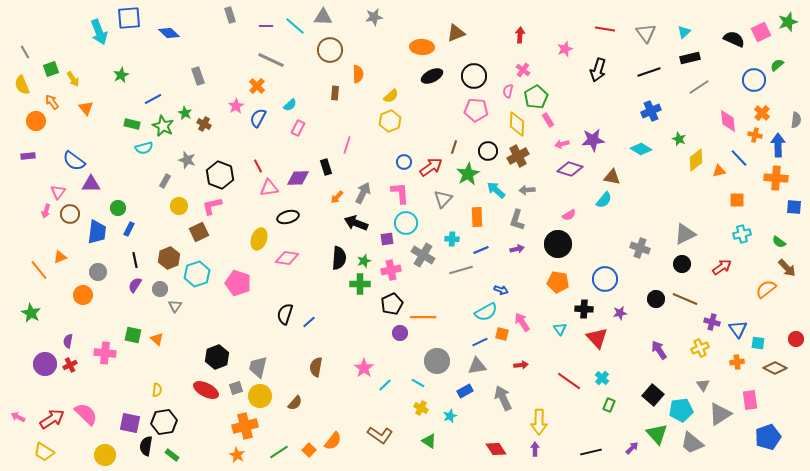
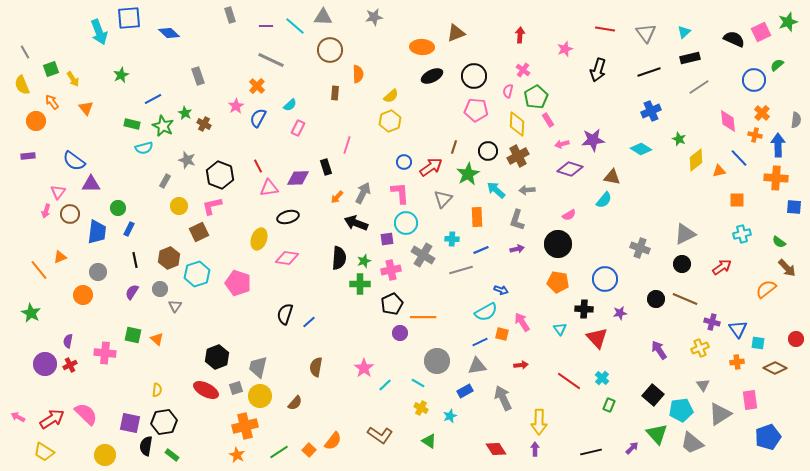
purple semicircle at (135, 285): moved 3 px left, 7 px down
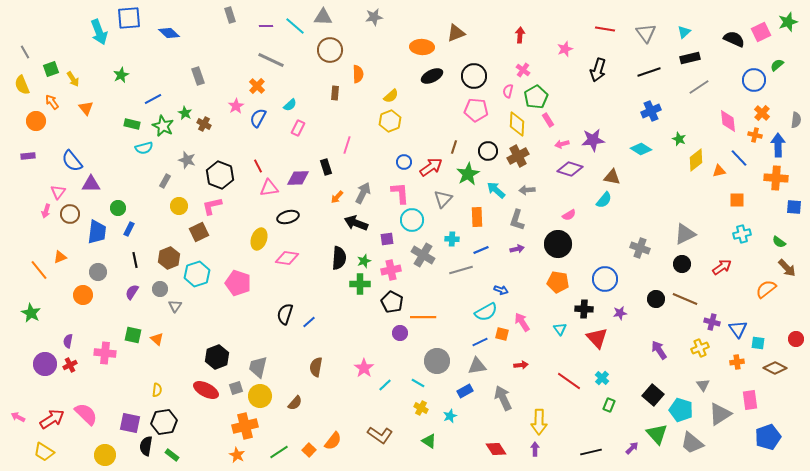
blue semicircle at (74, 161): moved 2 px left; rotated 15 degrees clockwise
cyan circle at (406, 223): moved 6 px right, 3 px up
black pentagon at (392, 304): moved 2 px up; rotated 20 degrees counterclockwise
cyan pentagon at (681, 410): rotated 25 degrees clockwise
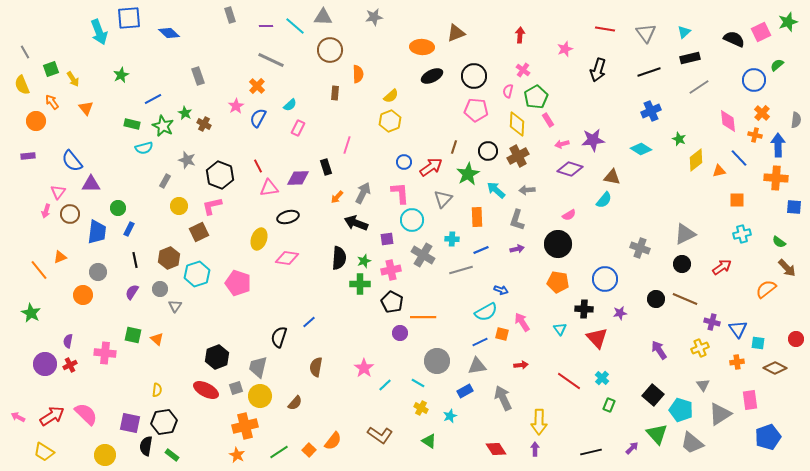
black semicircle at (285, 314): moved 6 px left, 23 px down
red arrow at (52, 419): moved 3 px up
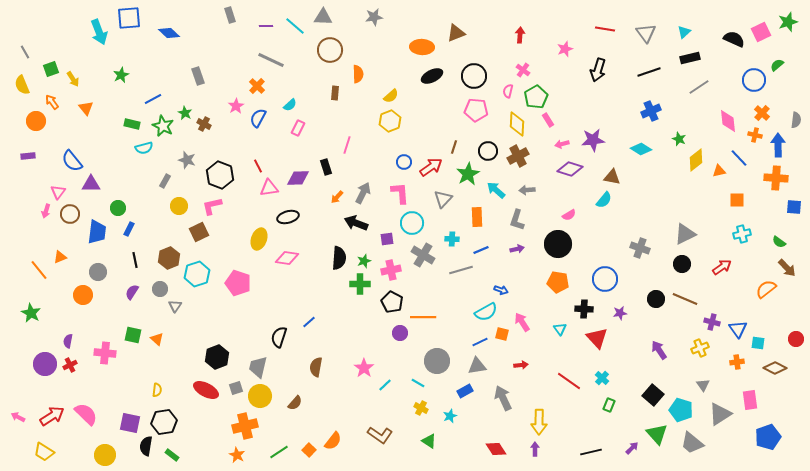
cyan circle at (412, 220): moved 3 px down
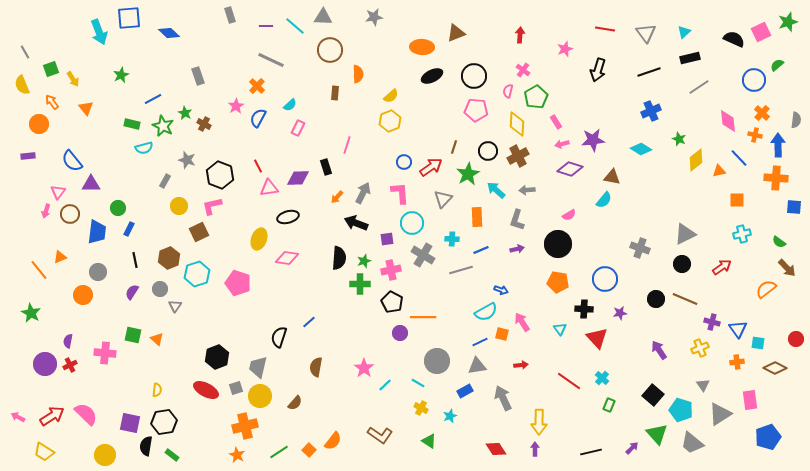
pink rectangle at (548, 120): moved 8 px right, 2 px down
orange circle at (36, 121): moved 3 px right, 3 px down
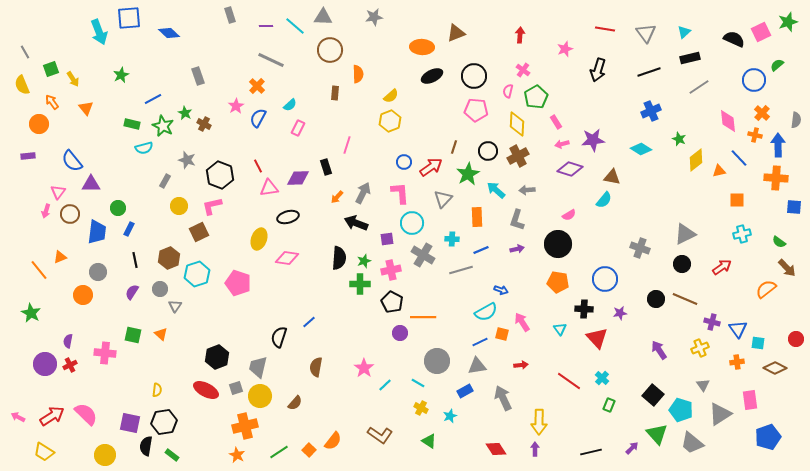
orange triangle at (157, 339): moved 4 px right, 5 px up
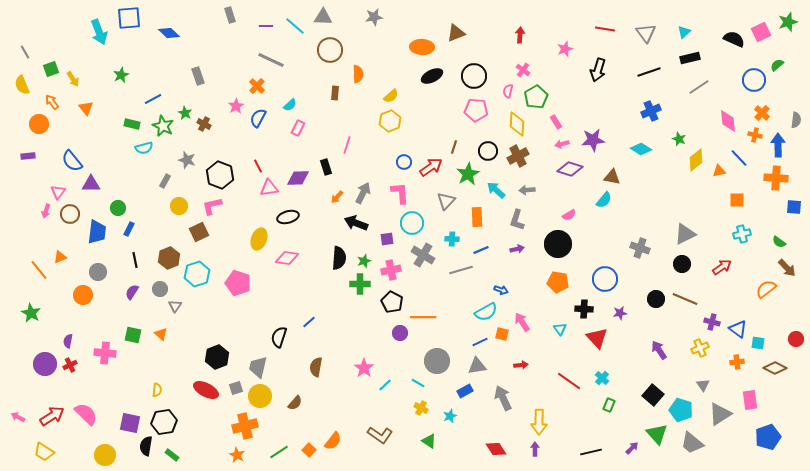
gray triangle at (443, 199): moved 3 px right, 2 px down
blue triangle at (738, 329): rotated 18 degrees counterclockwise
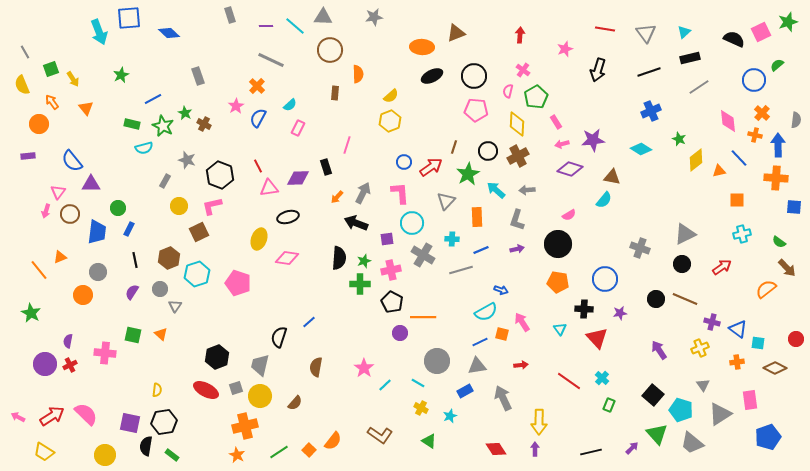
gray trapezoid at (258, 367): moved 2 px right, 2 px up
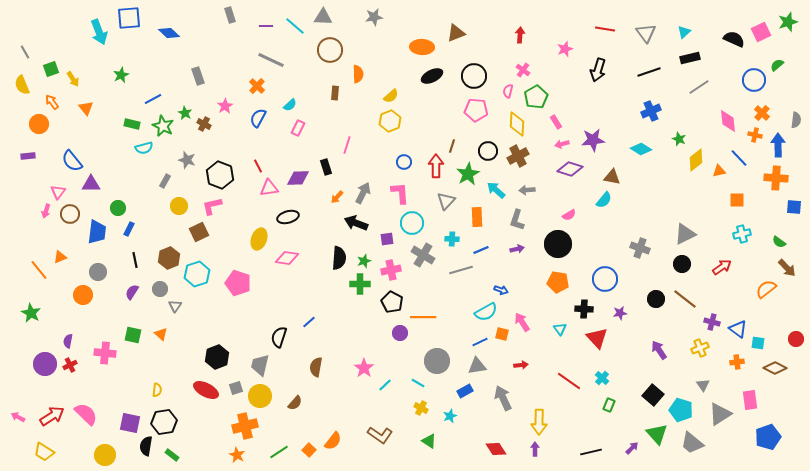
pink star at (236, 106): moved 11 px left
brown line at (454, 147): moved 2 px left, 1 px up
red arrow at (431, 167): moved 5 px right, 1 px up; rotated 55 degrees counterclockwise
brown line at (685, 299): rotated 15 degrees clockwise
